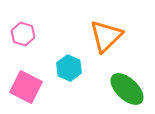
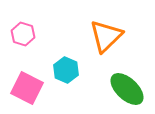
cyan hexagon: moved 3 px left, 2 px down
pink square: moved 1 px right, 1 px down
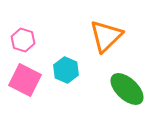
pink hexagon: moved 6 px down
pink square: moved 2 px left, 8 px up
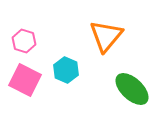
orange triangle: rotated 6 degrees counterclockwise
pink hexagon: moved 1 px right, 1 px down
green ellipse: moved 5 px right
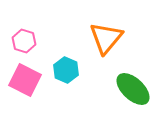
orange triangle: moved 2 px down
green ellipse: moved 1 px right
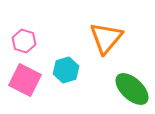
cyan hexagon: rotated 20 degrees clockwise
green ellipse: moved 1 px left
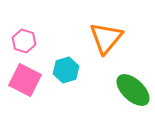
green ellipse: moved 1 px right, 1 px down
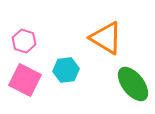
orange triangle: rotated 39 degrees counterclockwise
cyan hexagon: rotated 10 degrees clockwise
green ellipse: moved 6 px up; rotated 9 degrees clockwise
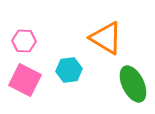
pink hexagon: rotated 15 degrees counterclockwise
cyan hexagon: moved 3 px right
green ellipse: rotated 12 degrees clockwise
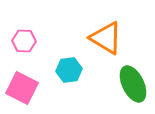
pink square: moved 3 px left, 8 px down
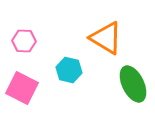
cyan hexagon: rotated 20 degrees clockwise
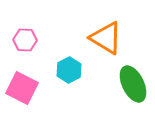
pink hexagon: moved 1 px right, 1 px up
cyan hexagon: rotated 20 degrees clockwise
